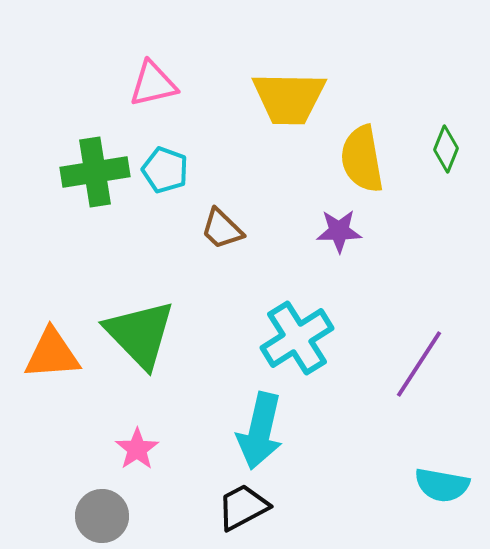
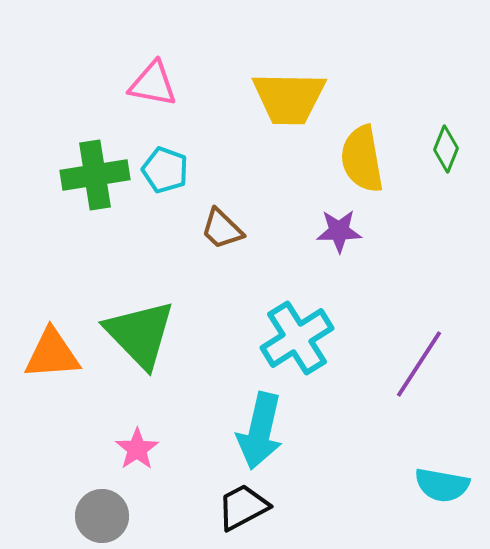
pink triangle: rotated 24 degrees clockwise
green cross: moved 3 px down
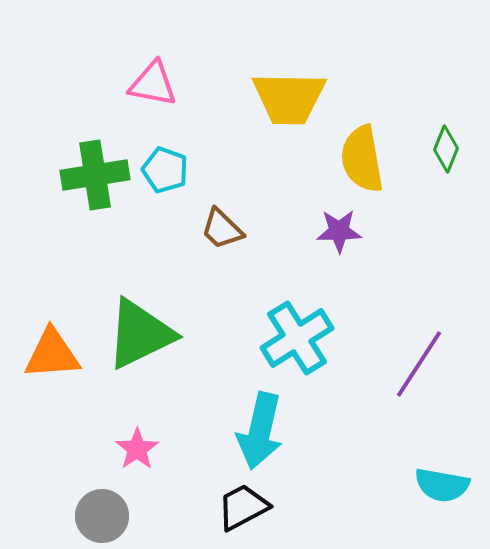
green triangle: rotated 48 degrees clockwise
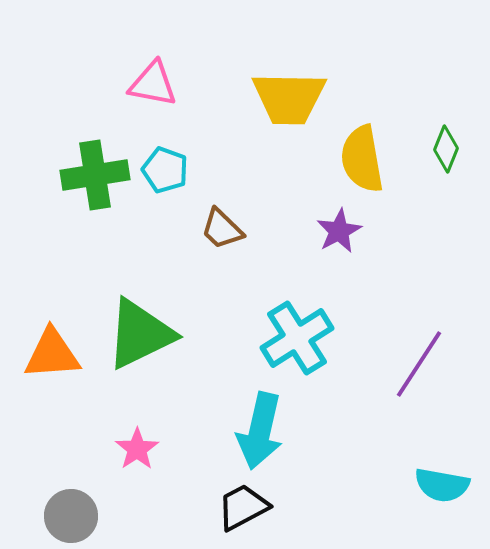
purple star: rotated 27 degrees counterclockwise
gray circle: moved 31 px left
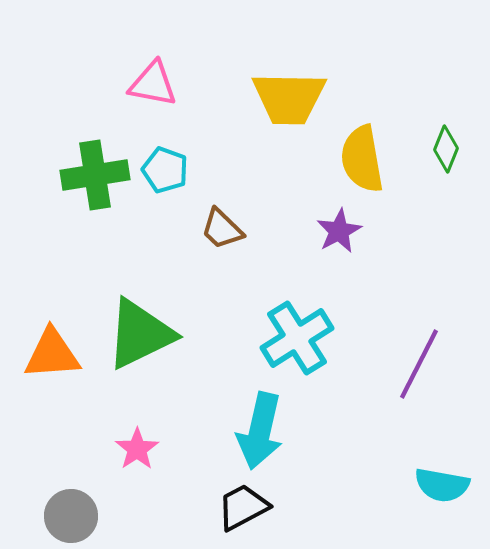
purple line: rotated 6 degrees counterclockwise
